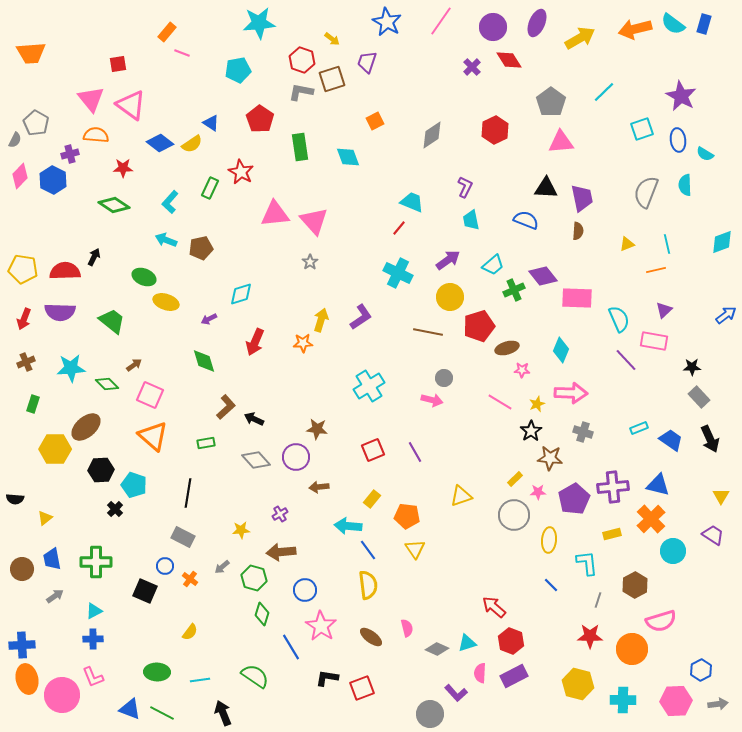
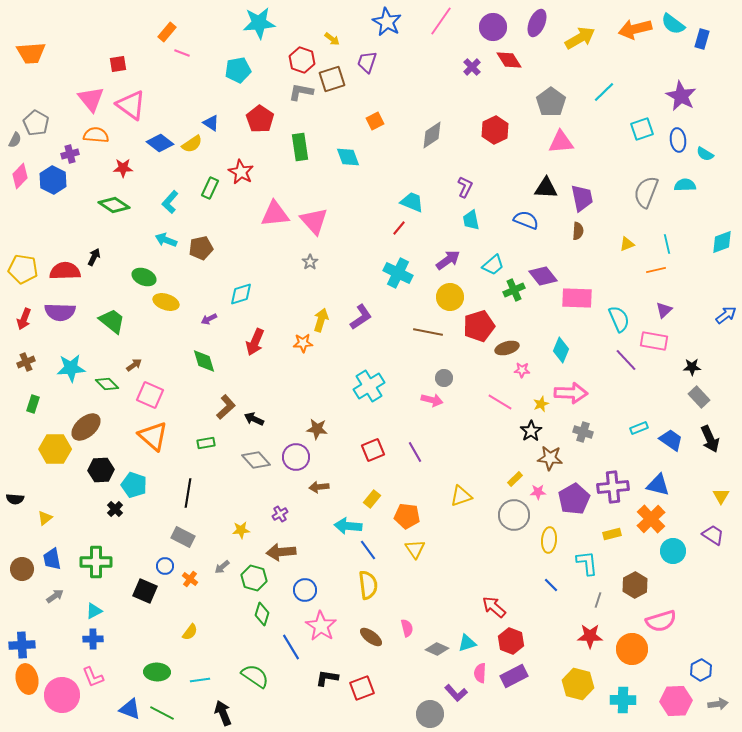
blue rectangle at (704, 24): moved 2 px left, 15 px down
cyan semicircle at (685, 185): rotated 90 degrees clockwise
yellow star at (537, 404): moved 4 px right
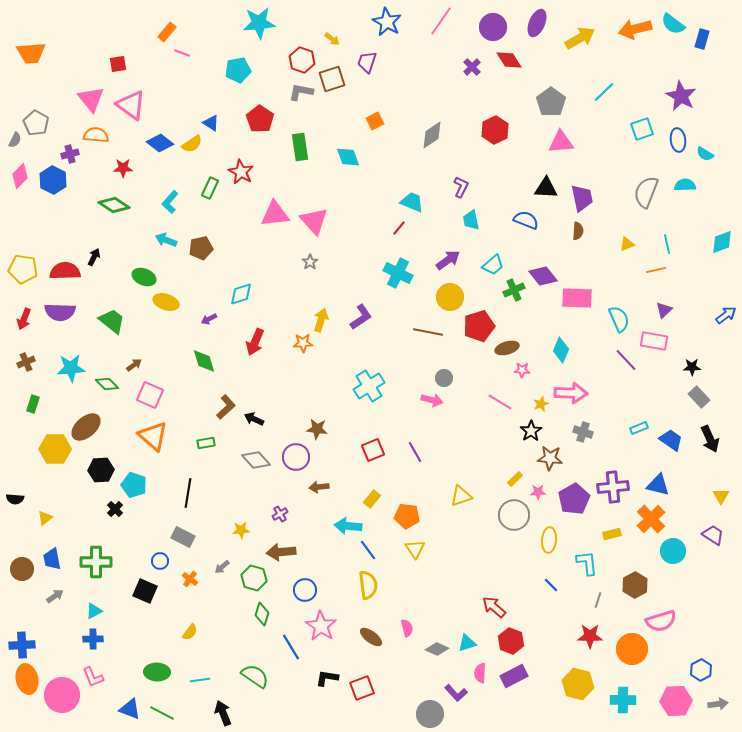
purple L-shape at (465, 187): moved 4 px left
blue circle at (165, 566): moved 5 px left, 5 px up
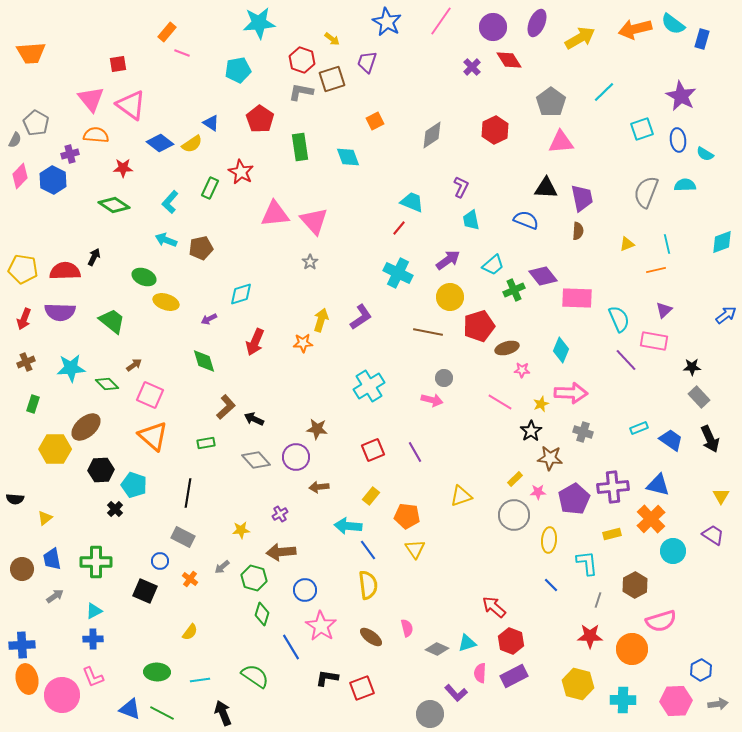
yellow rectangle at (372, 499): moved 1 px left, 3 px up
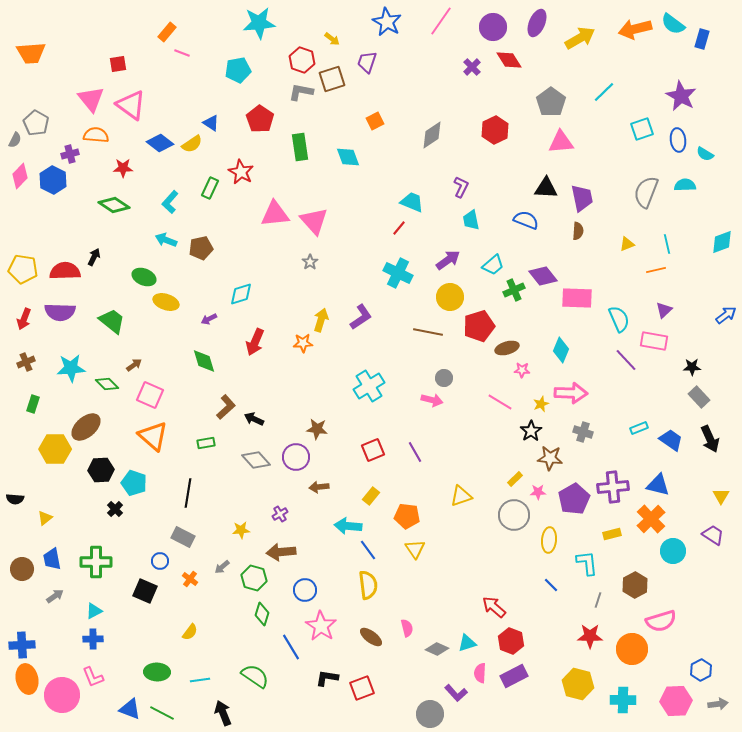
cyan pentagon at (134, 485): moved 2 px up
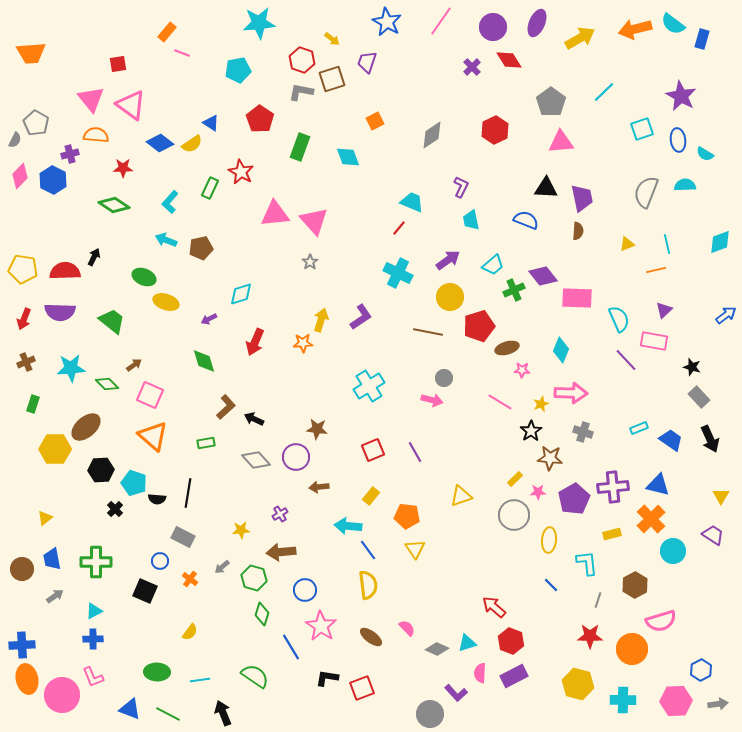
green rectangle at (300, 147): rotated 28 degrees clockwise
cyan diamond at (722, 242): moved 2 px left
black star at (692, 367): rotated 18 degrees clockwise
black semicircle at (15, 499): moved 142 px right
pink semicircle at (407, 628): rotated 30 degrees counterclockwise
green line at (162, 713): moved 6 px right, 1 px down
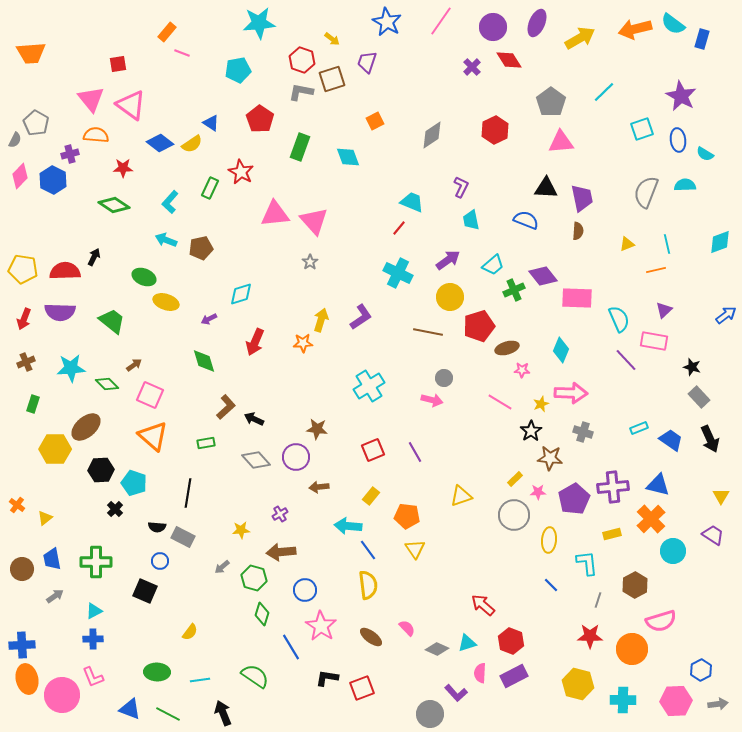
black semicircle at (157, 499): moved 28 px down
orange cross at (190, 579): moved 173 px left, 74 px up
red arrow at (494, 607): moved 11 px left, 2 px up
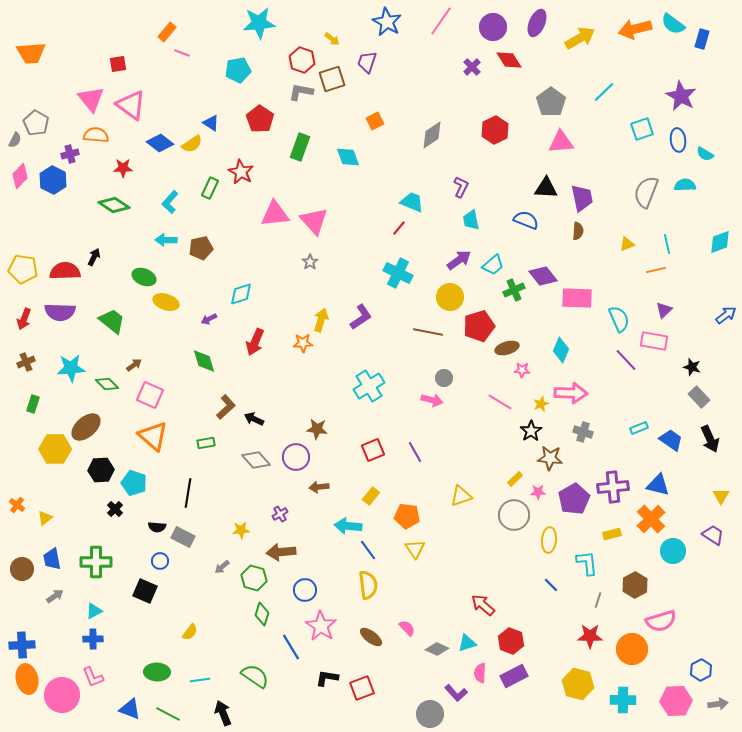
cyan arrow at (166, 240): rotated 20 degrees counterclockwise
purple arrow at (448, 260): moved 11 px right
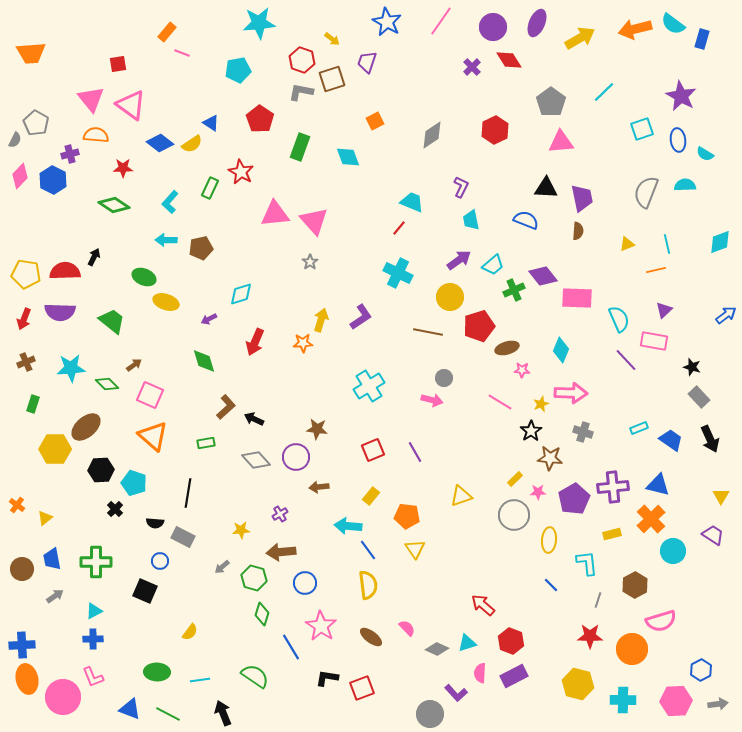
yellow pentagon at (23, 269): moved 3 px right, 5 px down
black semicircle at (157, 527): moved 2 px left, 4 px up
blue circle at (305, 590): moved 7 px up
pink circle at (62, 695): moved 1 px right, 2 px down
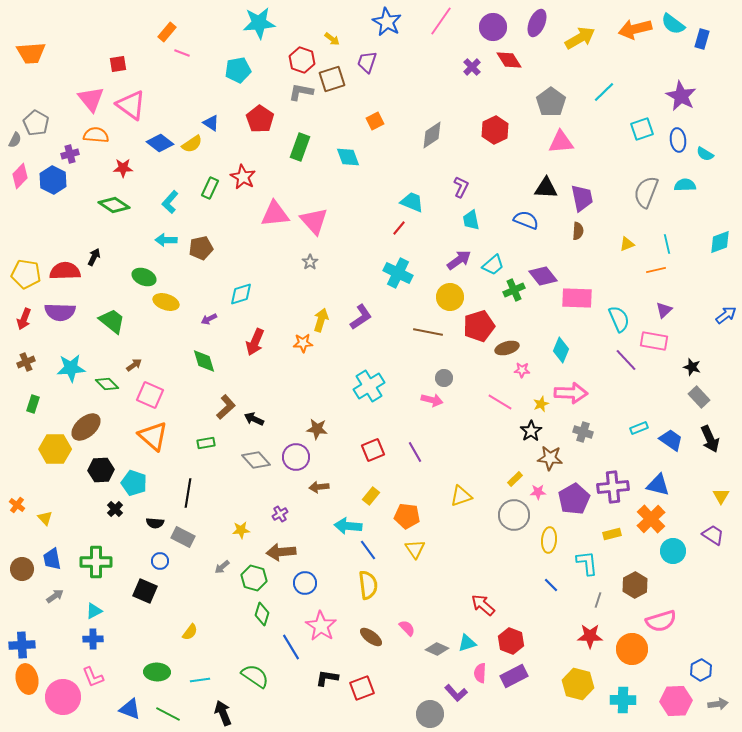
red star at (241, 172): moved 2 px right, 5 px down
yellow triangle at (45, 518): rotated 35 degrees counterclockwise
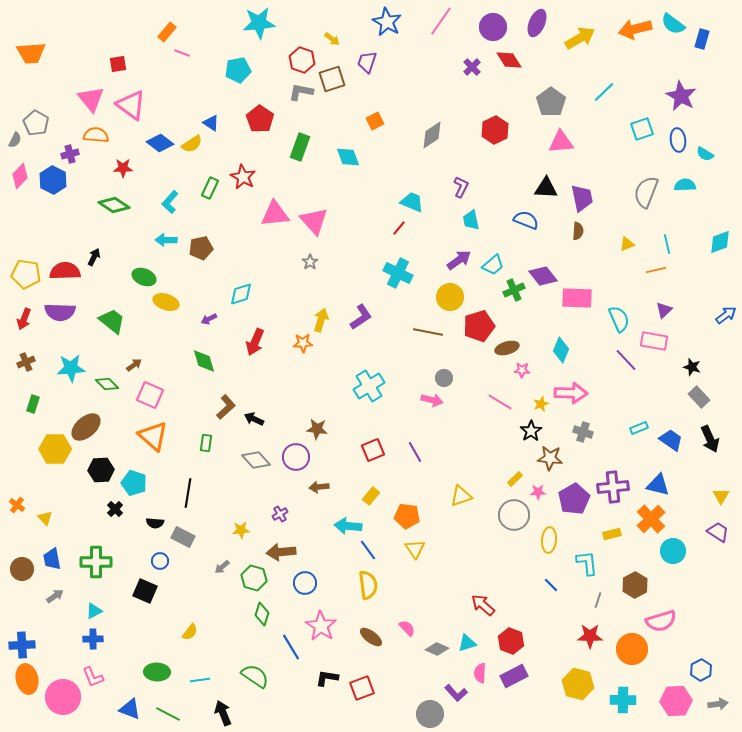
green rectangle at (206, 443): rotated 72 degrees counterclockwise
purple trapezoid at (713, 535): moved 5 px right, 3 px up
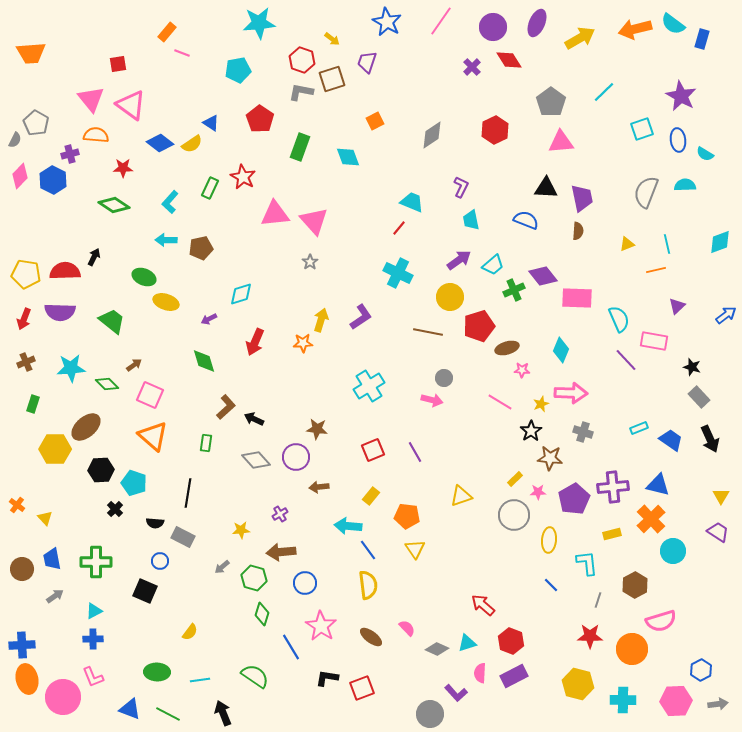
purple triangle at (664, 310): moved 13 px right, 4 px up
